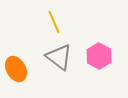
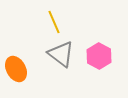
gray triangle: moved 2 px right, 3 px up
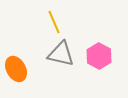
gray triangle: rotated 24 degrees counterclockwise
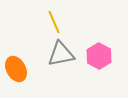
gray triangle: rotated 24 degrees counterclockwise
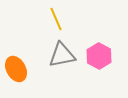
yellow line: moved 2 px right, 3 px up
gray triangle: moved 1 px right, 1 px down
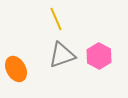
gray triangle: rotated 8 degrees counterclockwise
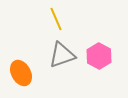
orange ellipse: moved 5 px right, 4 px down
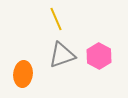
orange ellipse: moved 2 px right, 1 px down; rotated 35 degrees clockwise
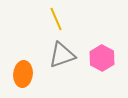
pink hexagon: moved 3 px right, 2 px down
